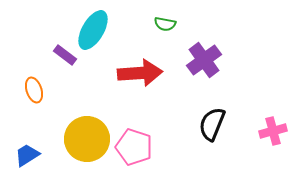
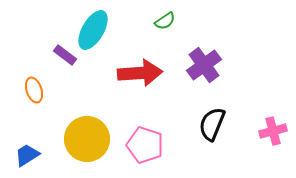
green semicircle: moved 3 px up; rotated 45 degrees counterclockwise
purple cross: moved 5 px down
pink pentagon: moved 11 px right, 2 px up
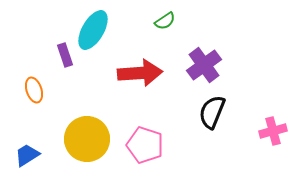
purple rectangle: rotated 35 degrees clockwise
black semicircle: moved 12 px up
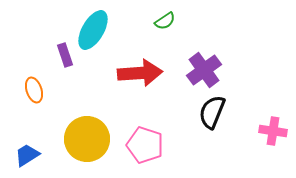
purple cross: moved 5 px down
pink cross: rotated 24 degrees clockwise
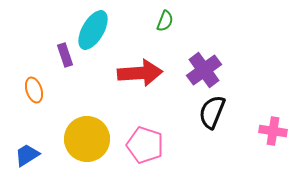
green semicircle: rotated 35 degrees counterclockwise
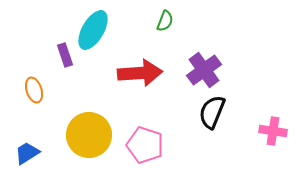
yellow circle: moved 2 px right, 4 px up
blue trapezoid: moved 2 px up
